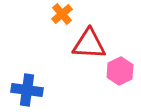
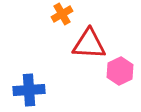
orange cross: rotated 10 degrees clockwise
blue cross: moved 2 px right; rotated 12 degrees counterclockwise
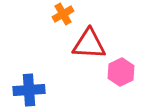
orange cross: moved 1 px right
pink hexagon: moved 1 px right, 1 px down
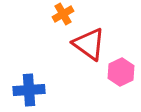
red triangle: rotated 33 degrees clockwise
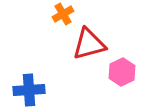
red triangle: rotated 51 degrees counterclockwise
pink hexagon: moved 1 px right
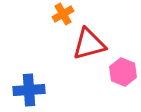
pink hexagon: moved 1 px right; rotated 12 degrees counterclockwise
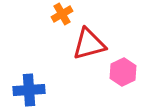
orange cross: moved 1 px left
pink hexagon: rotated 12 degrees clockwise
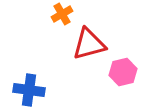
pink hexagon: rotated 12 degrees clockwise
blue cross: rotated 12 degrees clockwise
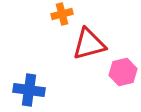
orange cross: rotated 15 degrees clockwise
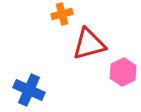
pink hexagon: rotated 12 degrees counterclockwise
blue cross: rotated 16 degrees clockwise
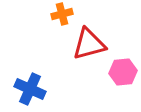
pink hexagon: rotated 20 degrees clockwise
blue cross: moved 1 px right, 1 px up
